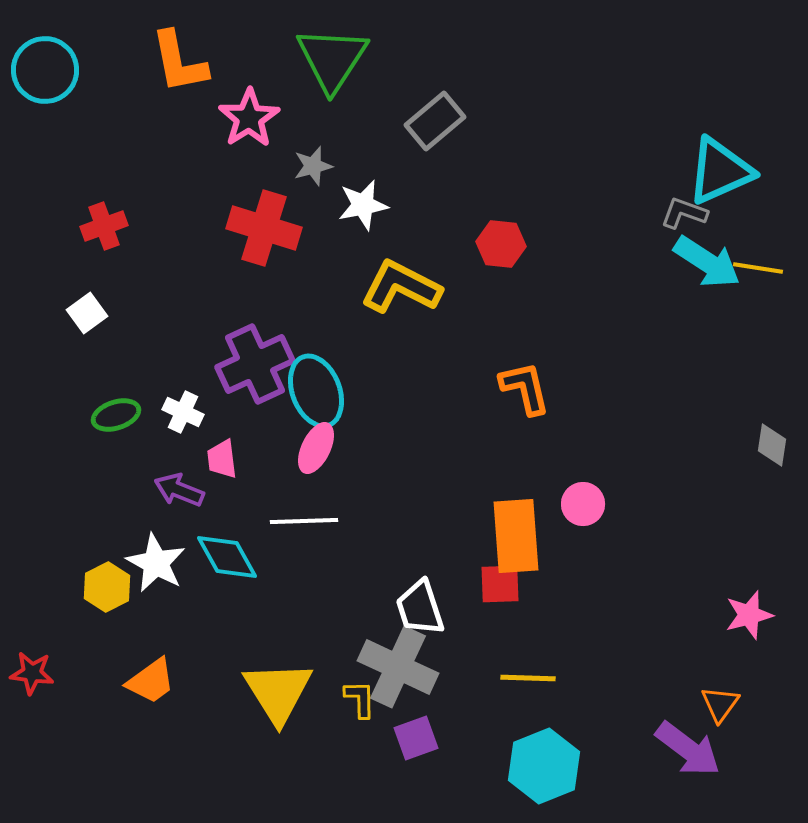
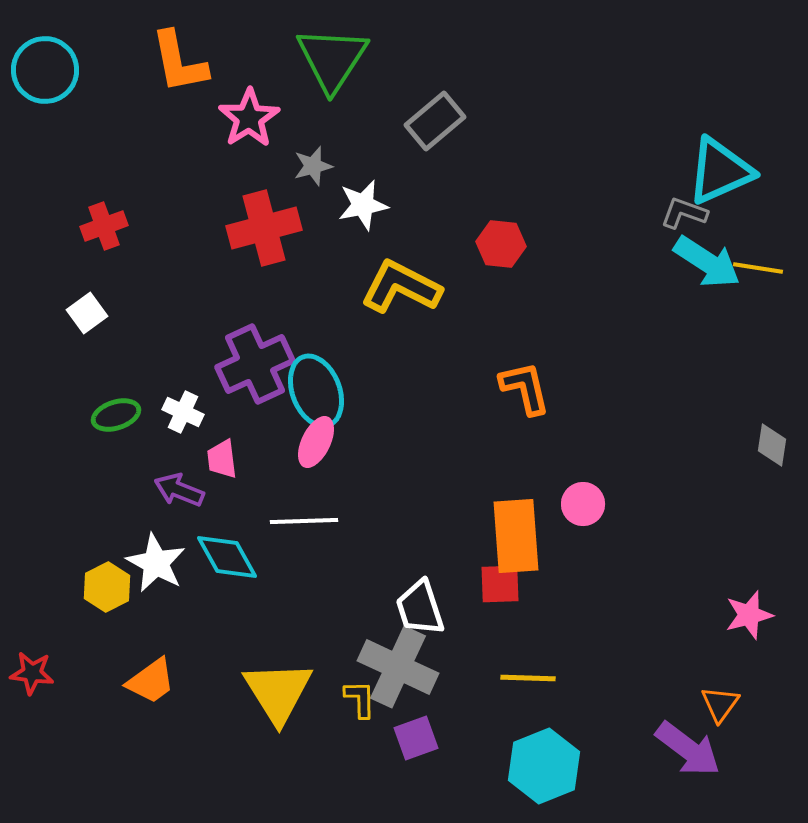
red cross at (264, 228): rotated 32 degrees counterclockwise
pink ellipse at (316, 448): moved 6 px up
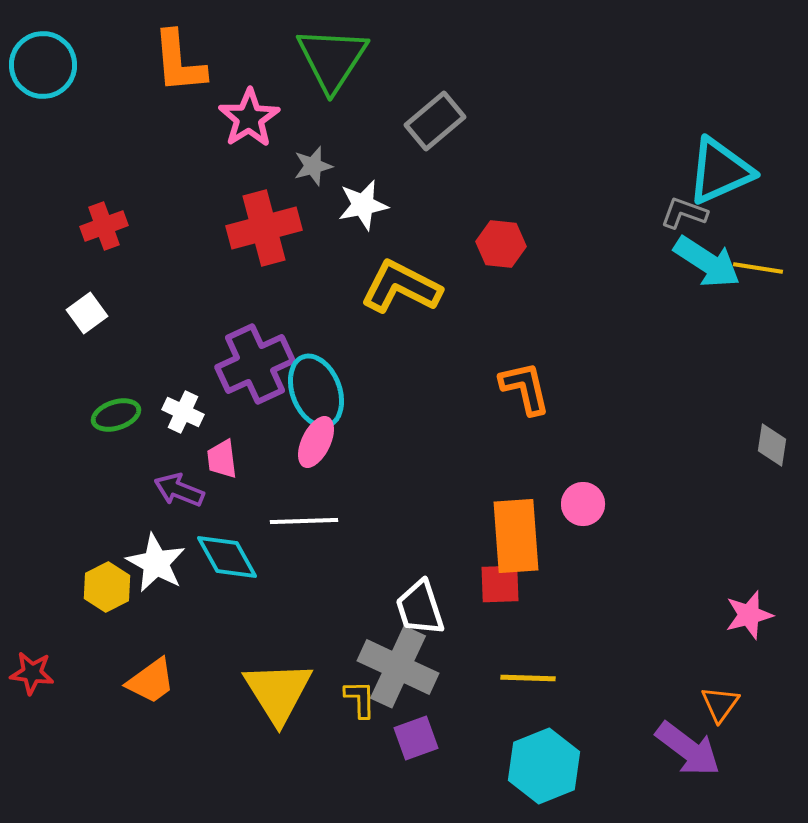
orange L-shape at (179, 62): rotated 6 degrees clockwise
cyan circle at (45, 70): moved 2 px left, 5 px up
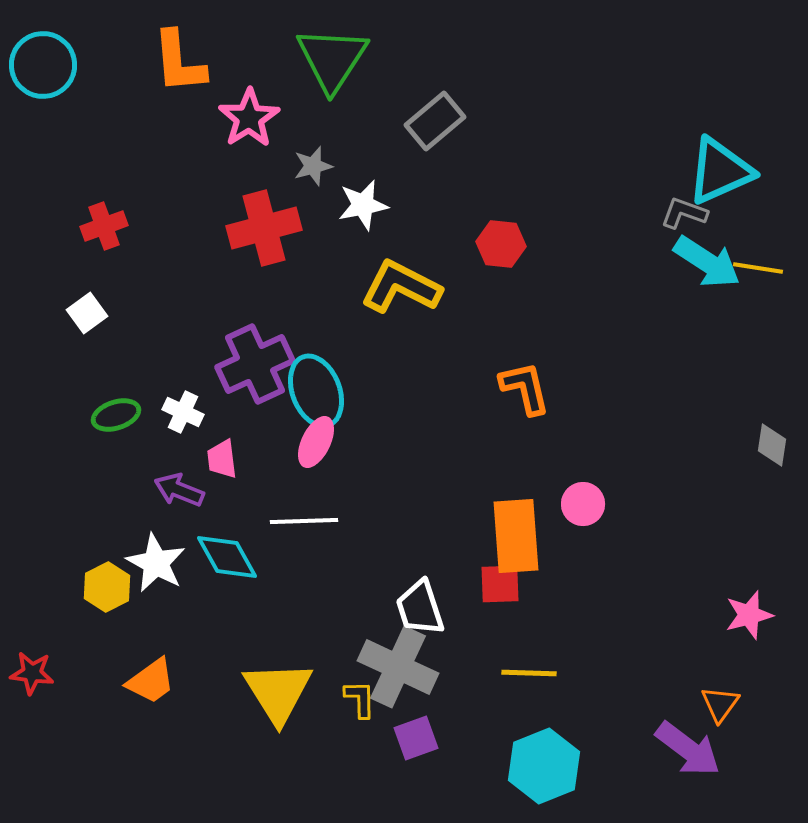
yellow line at (528, 678): moved 1 px right, 5 px up
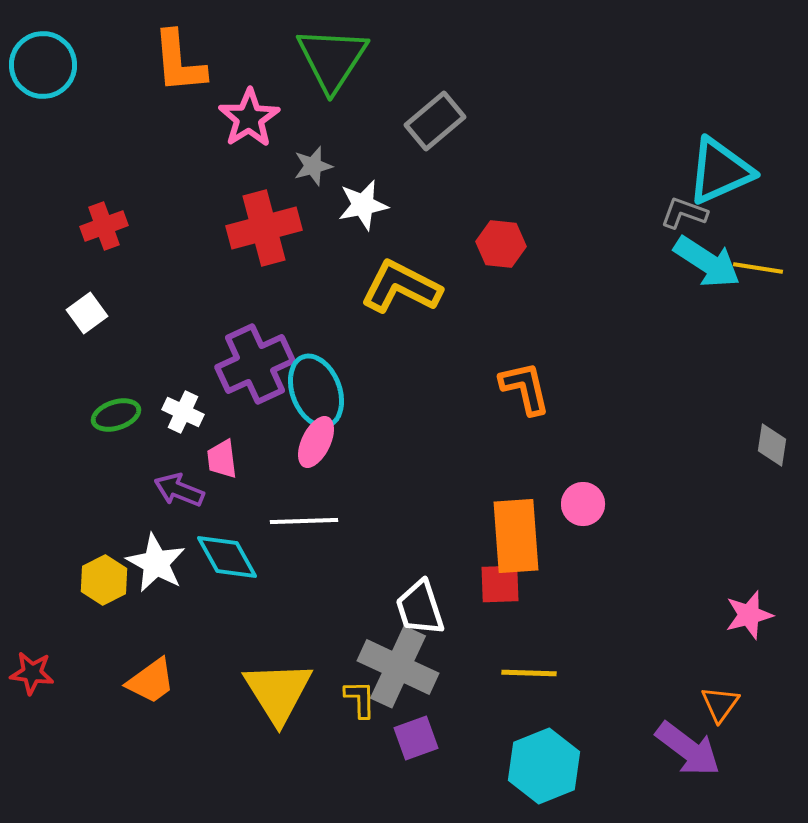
yellow hexagon at (107, 587): moved 3 px left, 7 px up
